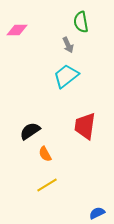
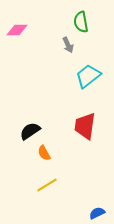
cyan trapezoid: moved 22 px right
orange semicircle: moved 1 px left, 1 px up
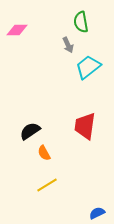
cyan trapezoid: moved 9 px up
